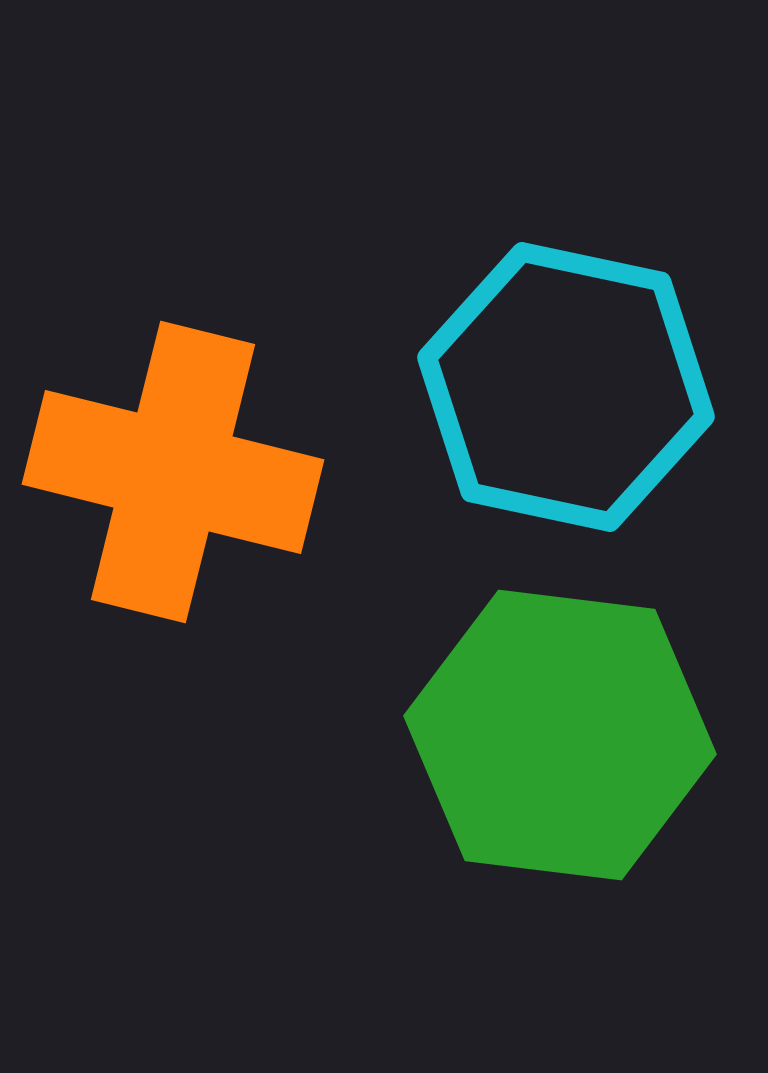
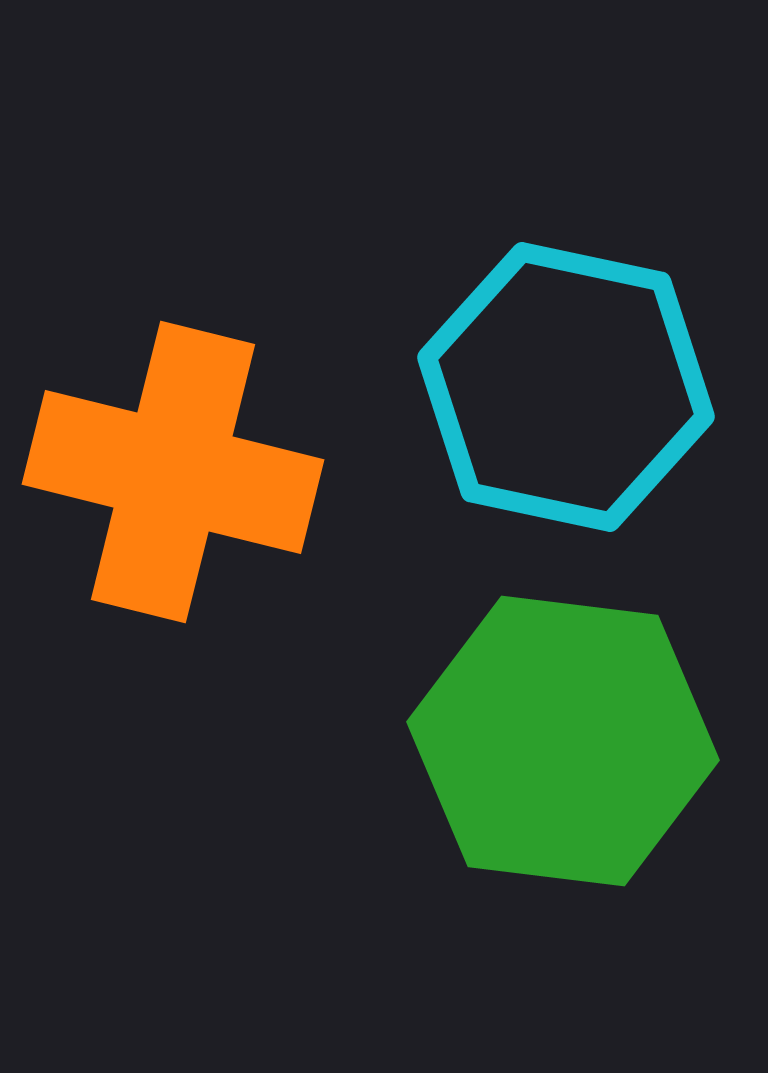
green hexagon: moved 3 px right, 6 px down
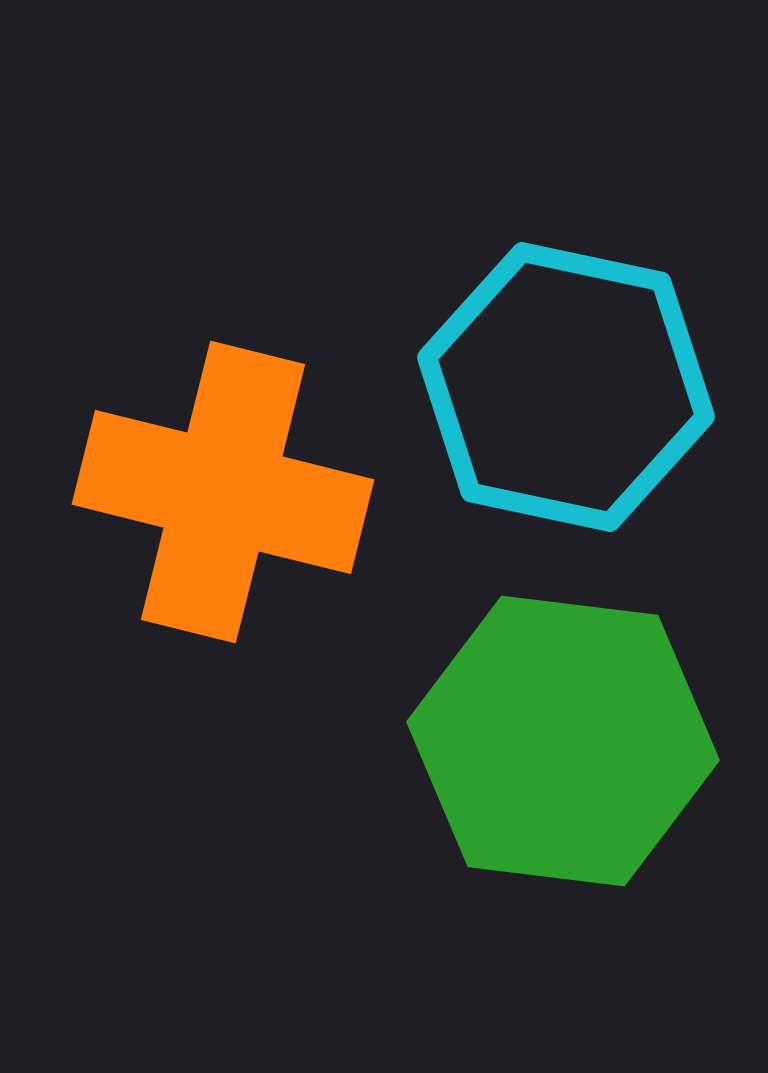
orange cross: moved 50 px right, 20 px down
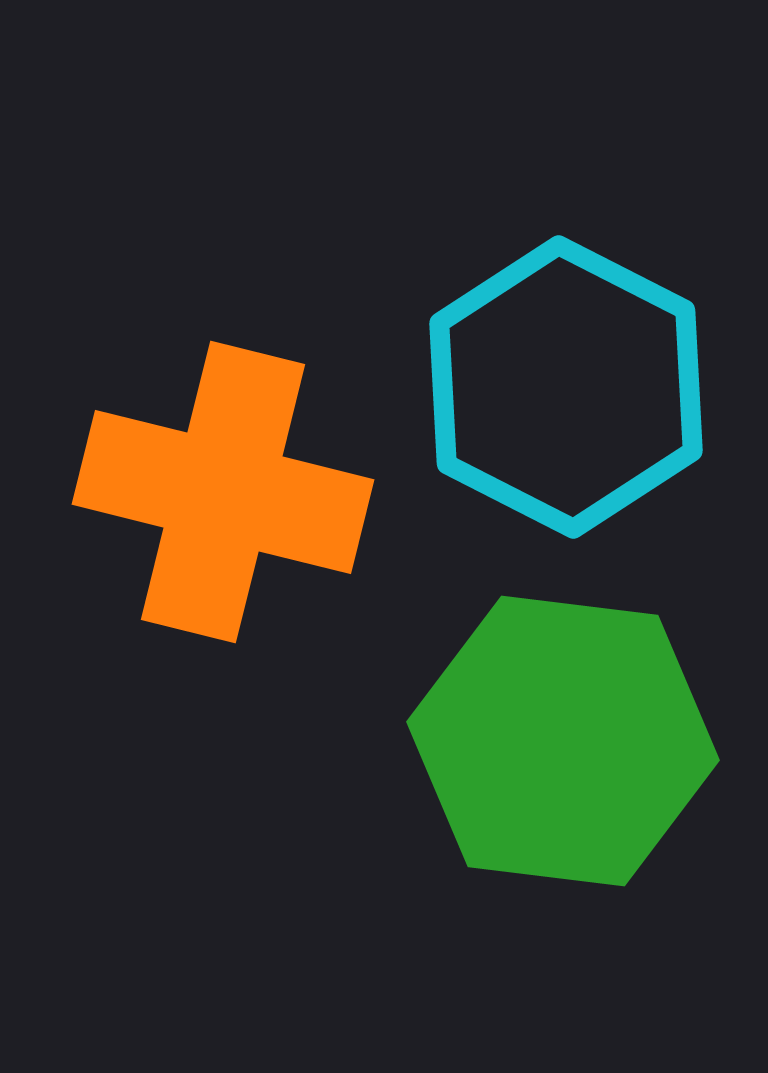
cyan hexagon: rotated 15 degrees clockwise
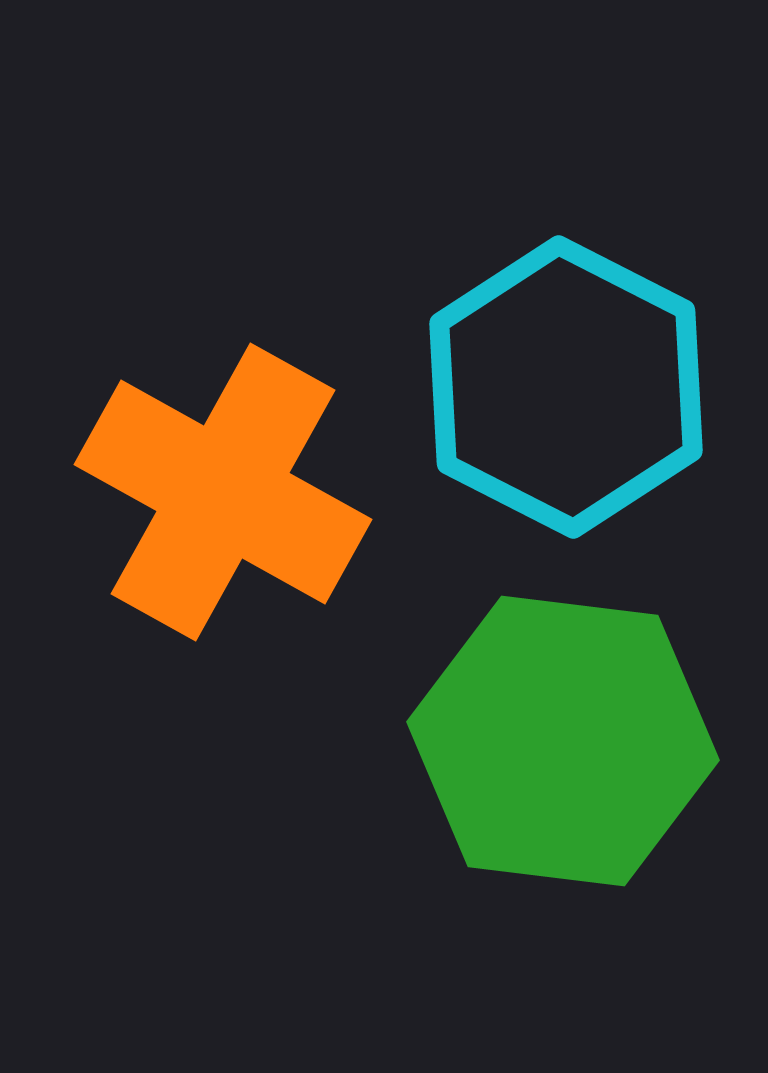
orange cross: rotated 15 degrees clockwise
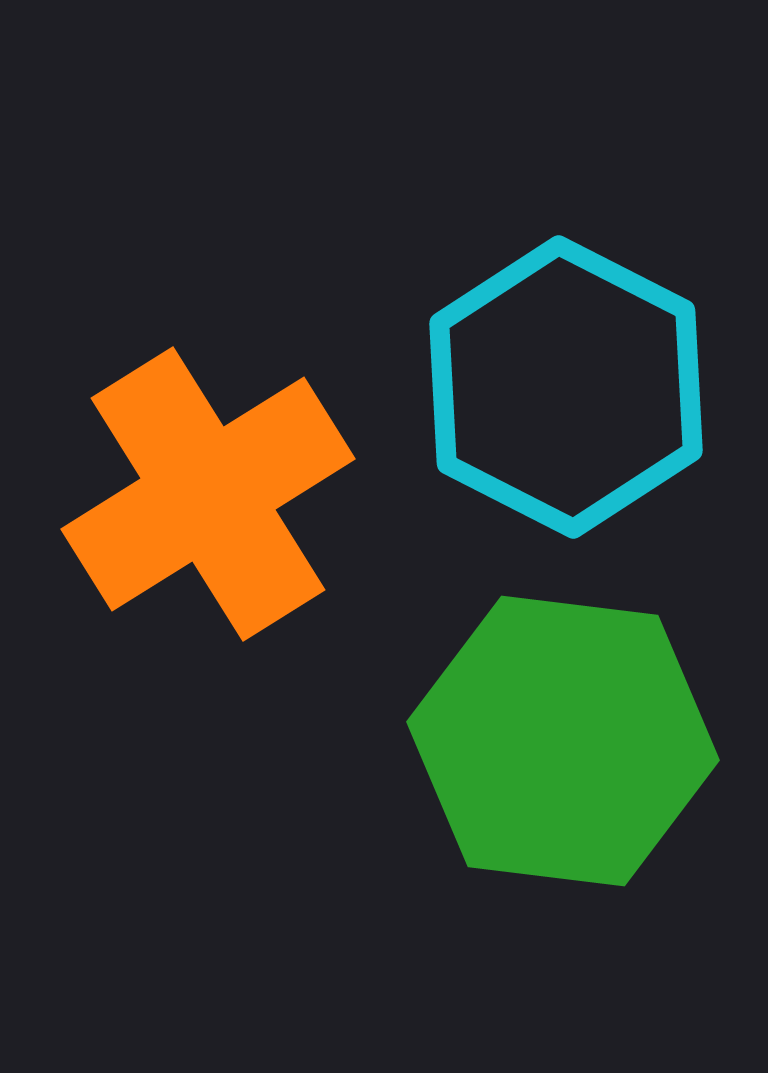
orange cross: moved 15 px left, 2 px down; rotated 29 degrees clockwise
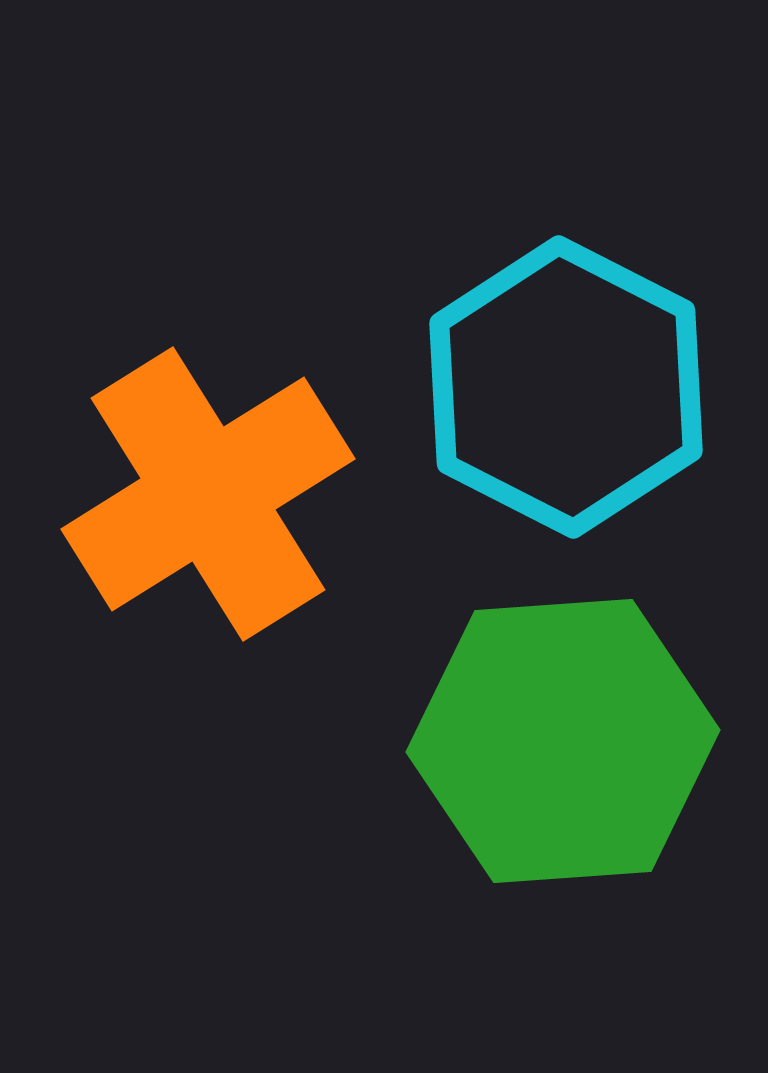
green hexagon: rotated 11 degrees counterclockwise
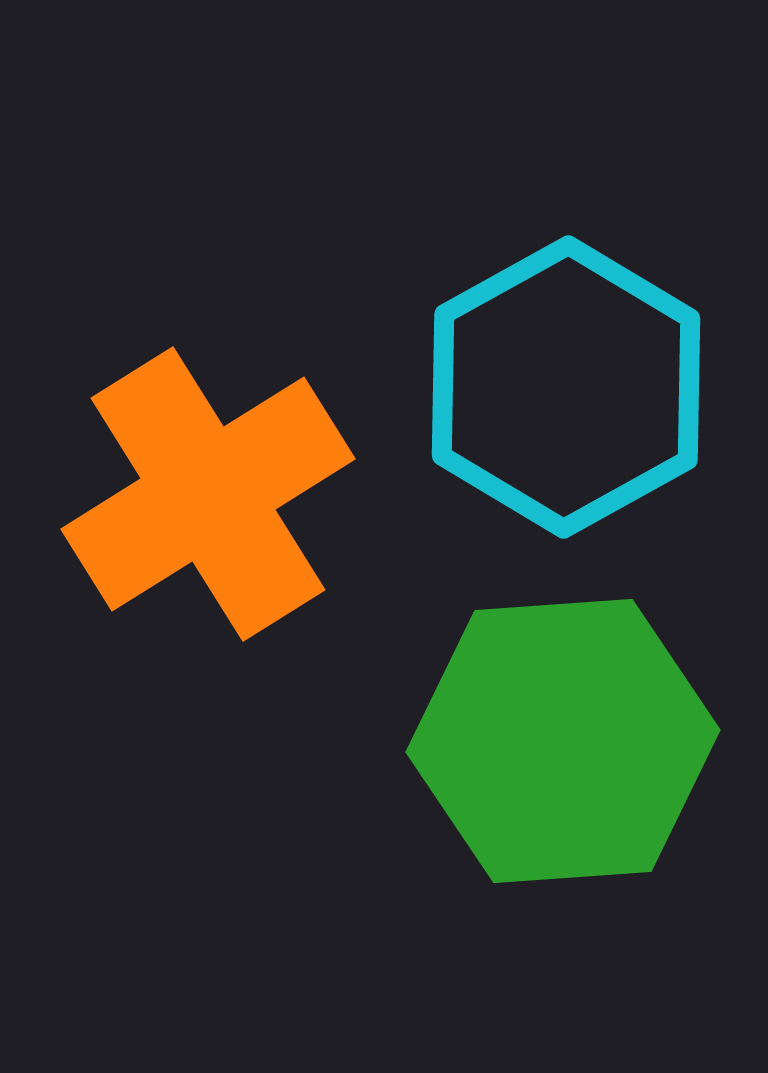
cyan hexagon: rotated 4 degrees clockwise
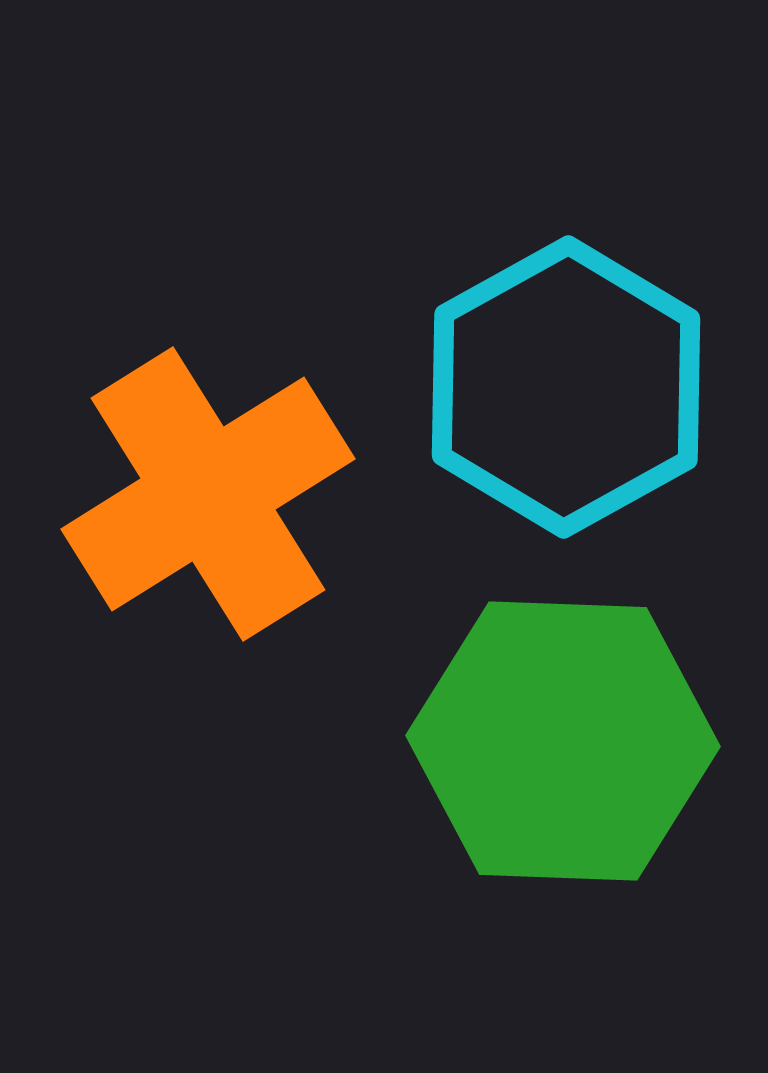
green hexagon: rotated 6 degrees clockwise
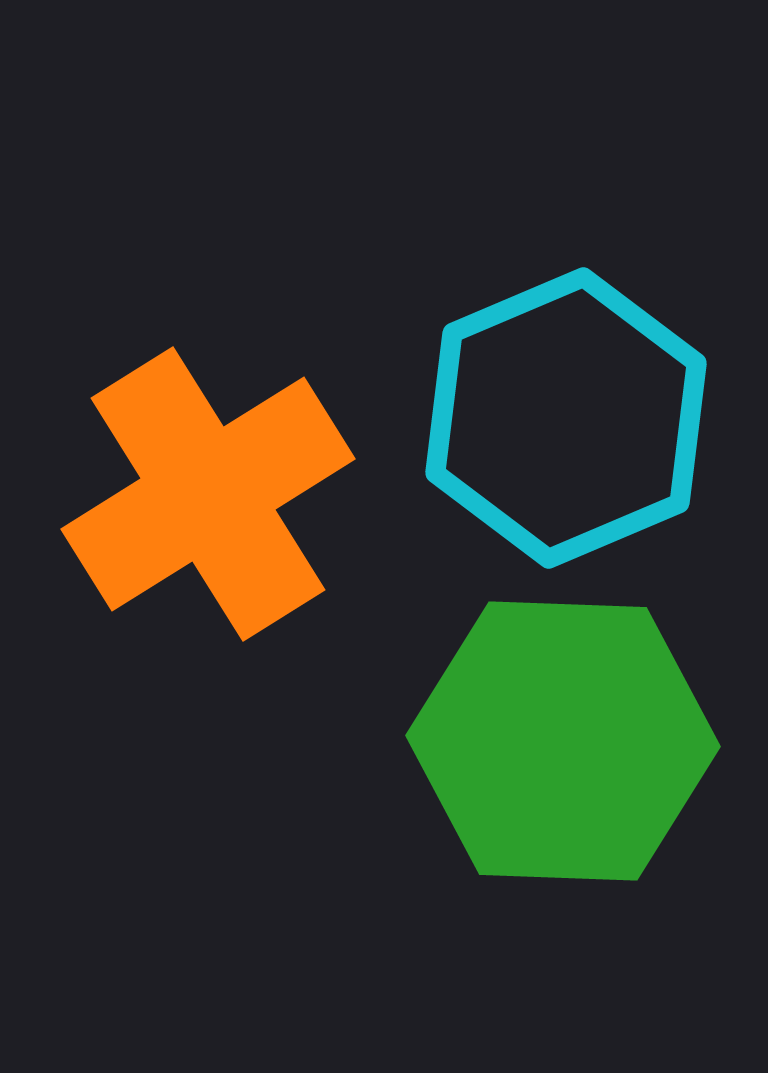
cyan hexagon: moved 31 px down; rotated 6 degrees clockwise
